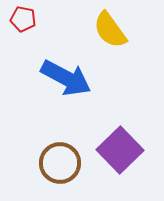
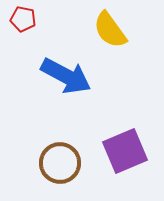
blue arrow: moved 2 px up
purple square: moved 5 px right, 1 px down; rotated 21 degrees clockwise
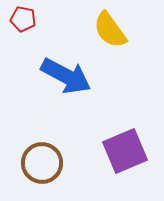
brown circle: moved 18 px left
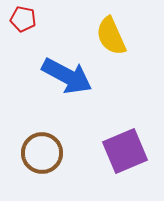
yellow semicircle: moved 1 px right, 6 px down; rotated 12 degrees clockwise
blue arrow: moved 1 px right
brown circle: moved 10 px up
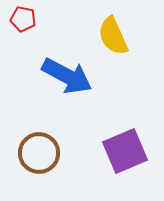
yellow semicircle: moved 2 px right
brown circle: moved 3 px left
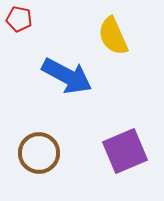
red pentagon: moved 4 px left
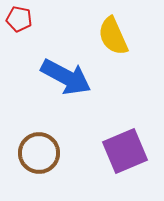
blue arrow: moved 1 px left, 1 px down
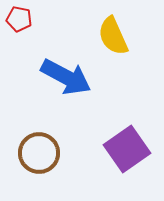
purple square: moved 2 px right, 2 px up; rotated 12 degrees counterclockwise
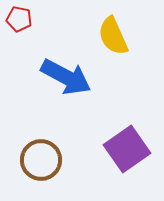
brown circle: moved 2 px right, 7 px down
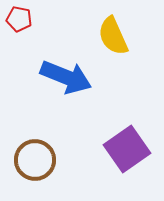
blue arrow: rotated 6 degrees counterclockwise
brown circle: moved 6 px left
